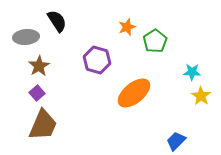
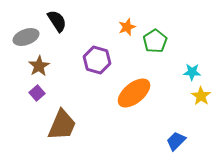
gray ellipse: rotated 15 degrees counterclockwise
brown trapezoid: moved 19 px right
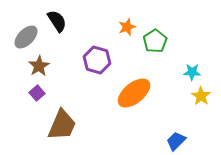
gray ellipse: rotated 25 degrees counterclockwise
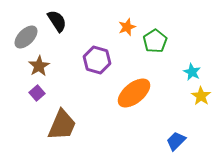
cyan star: rotated 24 degrees clockwise
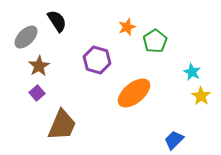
blue trapezoid: moved 2 px left, 1 px up
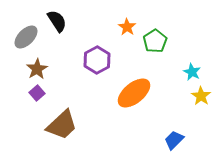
orange star: rotated 18 degrees counterclockwise
purple hexagon: rotated 16 degrees clockwise
brown star: moved 2 px left, 3 px down
brown trapezoid: rotated 24 degrees clockwise
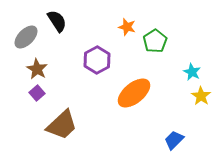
orange star: rotated 18 degrees counterclockwise
brown star: rotated 10 degrees counterclockwise
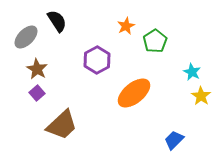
orange star: moved 1 px left, 1 px up; rotated 30 degrees clockwise
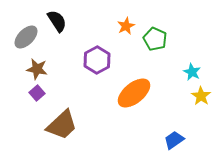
green pentagon: moved 2 px up; rotated 15 degrees counterclockwise
brown star: rotated 20 degrees counterclockwise
blue trapezoid: rotated 10 degrees clockwise
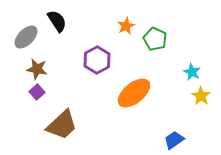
purple square: moved 1 px up
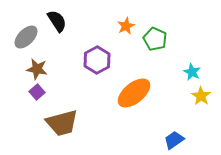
brown trapezoid: moved 2 px up; rotated 28 degrees clockwise
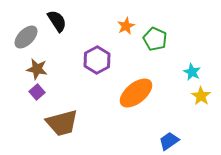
orange ellipse: moved 2 px right
blue trapezoid: moved 5 px left, 1 px down
